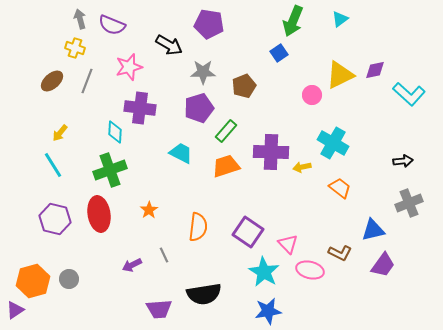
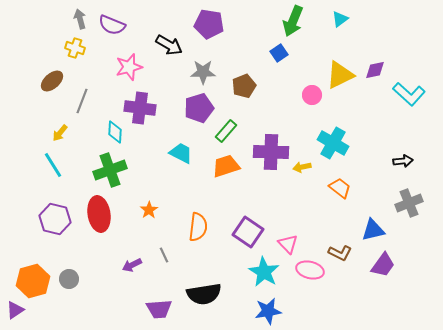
gray line at (87, 81): moved 5 px left, 20 px down
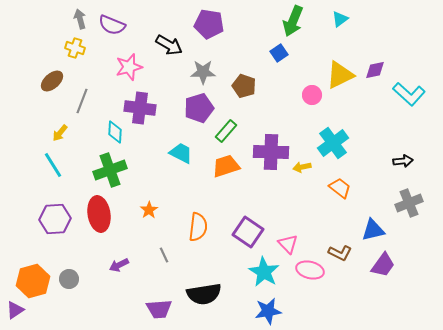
brown pentagon at (244, 86): rotated 30 degrees counterclockwise
cyan cross at (333, 143): rotated 24 degrees clockwise
purple hexagon at (55, 219): rotated 16 degrees counterclockwise
purple arrow at (132, 265): moved 13 px left
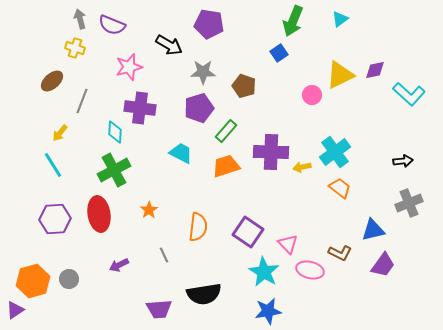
cyan cross at (333, 143): moved 2 px right, 9 px down
green cross at (110, 170): moved 4 px right; rotated 8 degrees counterclockwise
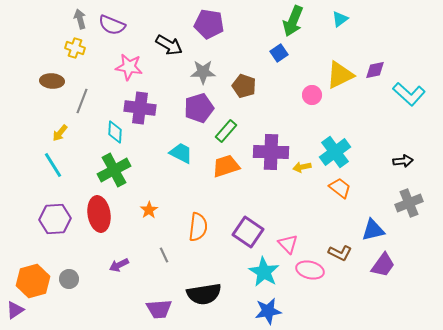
pink star at (129, 67): rotated 24 degrees clockwise
brown ellipse at (52, 81): rotated 45 degrees clockwise
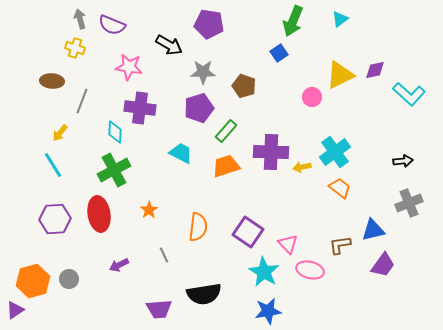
pink circle at (312, 95): moved 2 px down
brown L-shape at (340, 253): moved 8 px up; rotated 145 degrees clockwise
